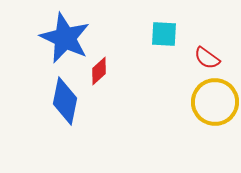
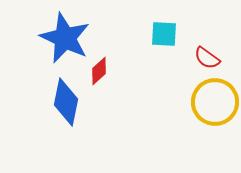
blue diamond: moved 1 px right, 1 px down
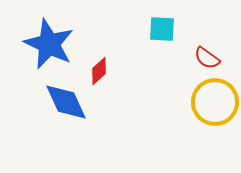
cyan square: moved 2 px left, 5 px up
blue star: moved 16 px left, 6 px down
blue diamond: rotated 36 degrees counterclockwise
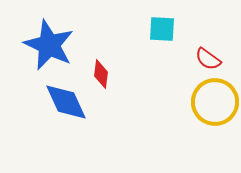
blue star: moved 1 px down
red semicircle: moved 1 px right, 1 px down
red diamond: moved 2 px right, 3 px down; rotated 40 degrees counterclockwise
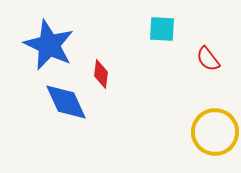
red semicircle: rotated 16 degrees clockwise
yellow circle: moved 30 px down
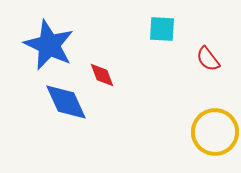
red diamond: moved 1 px right, 1 px down; rotated 28 degrees counterclockwise
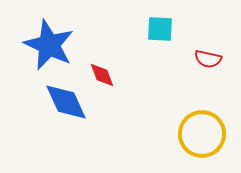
cyan square: moved 2 px left
red semicircle: rotated 40 degrees counterclockwise
yellow circle: moved 13 px left, 2 px down
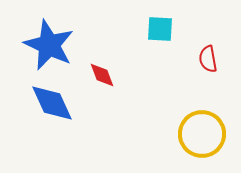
red semicircle: rotated 68 degrees clockwise
blue diamond: moved 14 px left, 1 px down
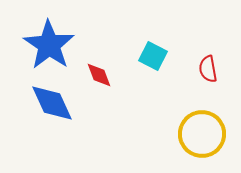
cyan square: moved 7 px left, 27 px down; rotated 24 degrees clockwise
blue star: rotated 9 degrees clockwise
red semicircle: moved 10 px down
red diamond: moved 3 px left
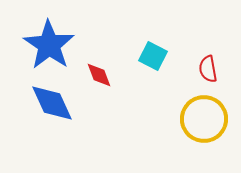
yellow circle: moved 2 px right, 15 px up
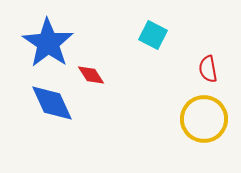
blue star: moved 1 px left, 2 px up
cyan square: moved 21 px up
red diamond: moved 8 px left; rotated 12 degrees counterclockwise
